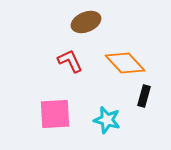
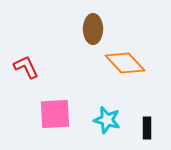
brown ellipse: moved 7 px right, 7 px down; rotated 68 degrees counterclockwise
red L-shape: moved 44 px left, 6 px down
black rectangle: moved 3 px right, 32 px down; rotated 15 degrees counterclockwise
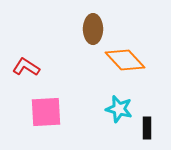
orange diamond: moved 3 px up
red L-shape: rotated 32 degrees counterclockwise
pink square: moved 9 px left, 2 px up
cyan star: moved 12 px right, 11 px up
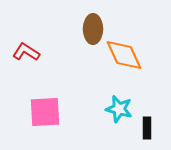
orange diamond: moved 1 px left, 5 px up; rotated 18 degrees clockwise
red L-shape: moved 15 px up
pink square: moved 1 px left
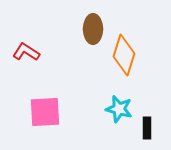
orange diamond: rotated 42 degrees clockwise
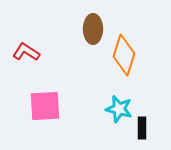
pink square: moved 6 px up
black rectangle: moved 5 px left
